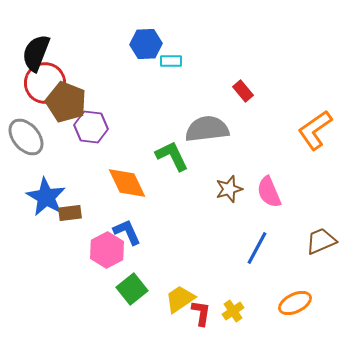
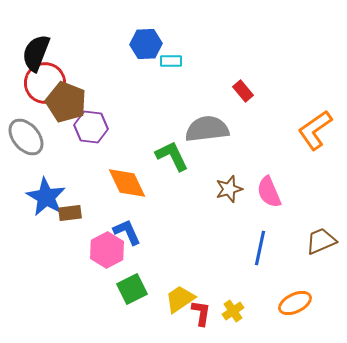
blue line: moved 3 px right; rotated 16 degrees counterclockwise
green square: rotated 12 degrees clockwise
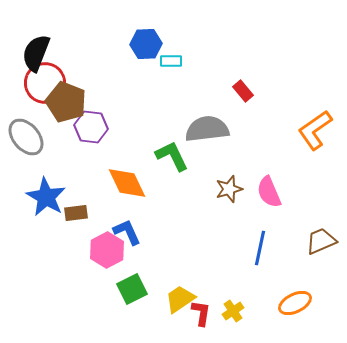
brown rectangle: moved 6 px right
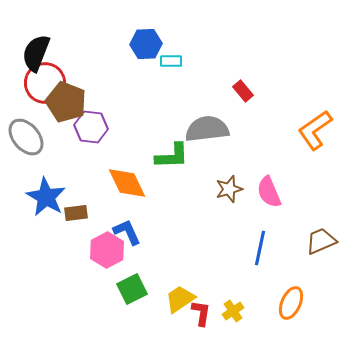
green L-shape: rotated 114 degrees clockwise
orange ellipse: moved 4 px left; rotated 40 degrees counterclockwise
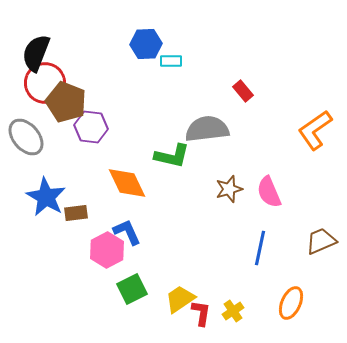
green L-shape: rotated 15 degrees clockwise
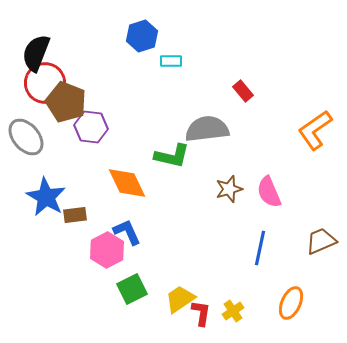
blue hexagon: moved 4 px left, 8 px up; rotated 16 degrees counterclockwise
brown rectangle: moved 1 px left, 2 px down
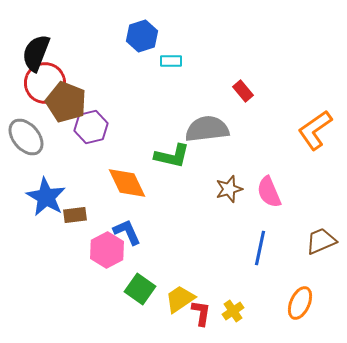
purple hexagon: rotated 20 degrees counterclockwise
green square: moved 8 px right; rotated 28 degrees counterclockwise
orange ellipse: moved 9 px right
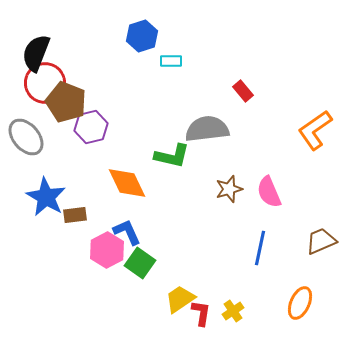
green square: moved 26 px up
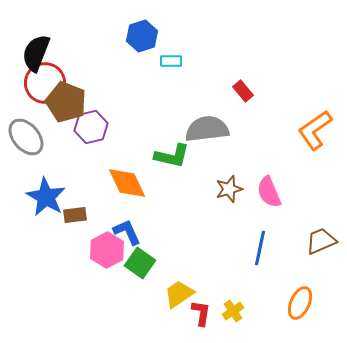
yellow trapezoid: moved 1 px left, 5 px up
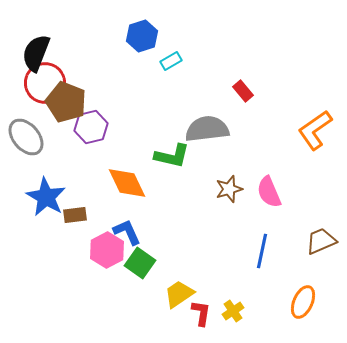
cyan rectangle: rotated 30 degrees counterclockwise
blue line: moved 2 px right, 3 px down
orange ellipse: moved 3 px right, 1 px up
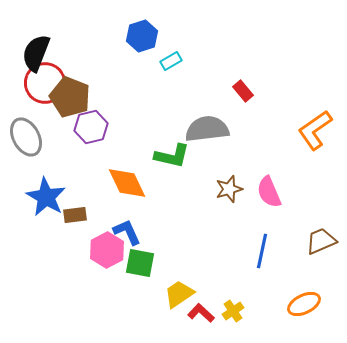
brown pentagon: moved 4 px right, 5 px up
gray ellipse: rotated 12 degrees clockwise
green square: rotated 24 degrees counterclockwise
orange ellipse: moved 1 px right, 2 px down; rotated 40 degrees clockwise
red L-shape: rotated 56 degrees counterclockwise
